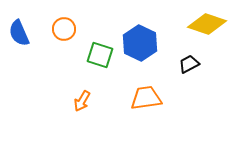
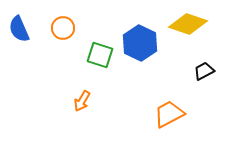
yellow diamond: moved 19 px left
orange circle: moved 1 px left, 1 px up
blue semicircle: moved 4 px up
black trapezoid: moved 15 px right, 7 px down
orange trapezoid: moved 23 px right, 16 px down; rotated 20 degrees counterclockwise
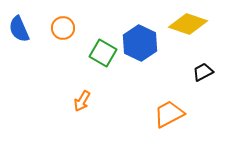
green square: moved 3 px right, 2 px up; rotated 12 degrees clockwise
black trapezoid: moved 1 px left, 1 px down
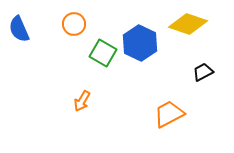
orange circle: moved 11 px right, 4 px up
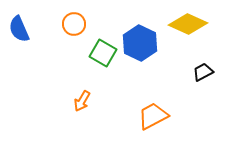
yellow diamond: rotated 6 degrees clockwise
orange trapezoid: moved 16 px left, 2 px down
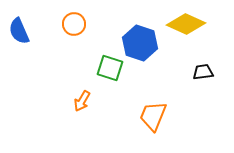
yellow diamond: moved 2 px left
blue semicircle: moved 2 px down
blue hexagon: rotated 8 degrees counterclockwise
green square: moved 7 px right, 15 px down; rotated 12 degrees counterclockwise
black trapezoid: rotated 20 degrees clockwise
orange trapezoid: rotated 40 degrees counterclockwise
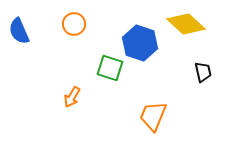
yellow diamond: rotated 18 degrees clockwise
black trapezoid: rotated 85 degrees clockwise
orange arrow: moved 10 px left, 4 px up
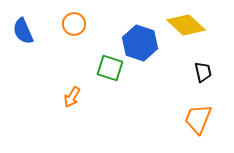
yellow diamond: moved 1 px down
blue semicircle: moved 4 px right
orange trapezoid: moved 45 px right, 3 px down
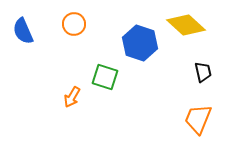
green square: moved 5 px left, 9 px down
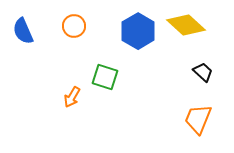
orange circle: moved 2 px down
blue hexagon: moved 2 px left, 12 px up; rotated 12 degrees clockwise
black trapezoid: rotated 35 degrees counterclockwise
